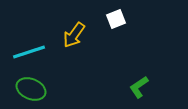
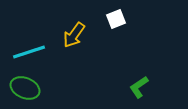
green ellipse: moved 6 px left, 1 px up
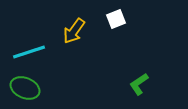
yellow arrow: moved 4 px up
green L-shape: moved 3 px up
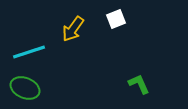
yellow arrow: moved 1 px left, 2 px up
green L-shape: rotated 100 degrees clockwise
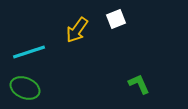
yellow arrow: moved 4 px right, 1 px down
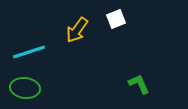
green ellipse: rotated 16 degrees counterclockwise
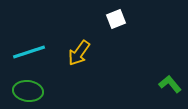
yellow arrow: moved 2 px right, 23 px down
green L-shape: moved 31 px right; rotated 15 degrees counterclockwise
green ellipse: moved 3 px right, 3 px down
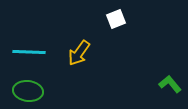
cyan line: rotated 20 degrees clockwise
